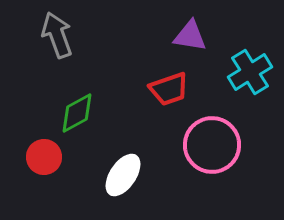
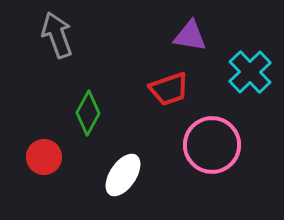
cyan cross: rotated 12 degrees counterclockwise
green diamond: moved 11 px right; rotated 33 degrees counterclockwise
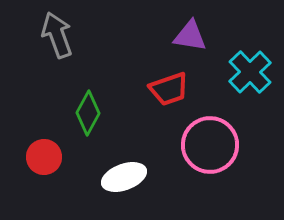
pink circle: moved 2 px left
white ellipse: moved 1 px right, 2 px down; rotated 36 degrees clockwise
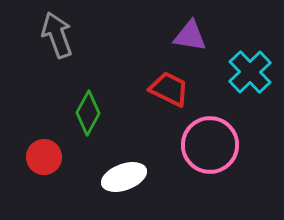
red trapezoid: rotated 135 degrees counterclockwise
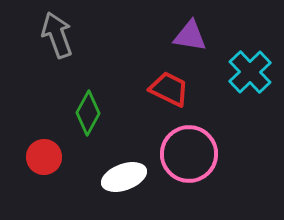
pink circle: moved 21 px left, 9 px down
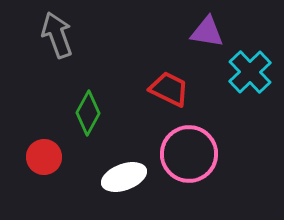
purple triangle: moved 17 px right, 4 px up
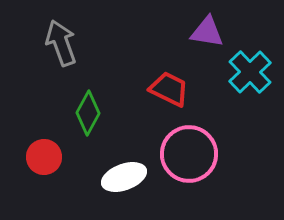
gray arrow: moved 4 px right, 8 px down
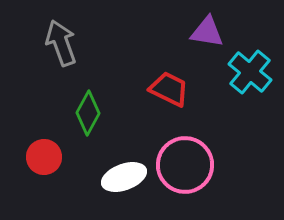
cyan cross: rotated 6 degrees counterclockwise
pink circle: moved 4 px left, 11 px down
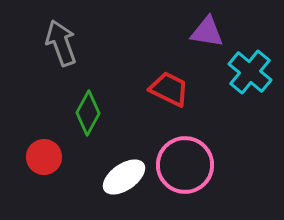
white ellipse: rotated 15 degrees counterclockwise
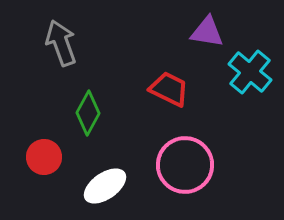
white ellipse: moved 19 px left, 9 px down
